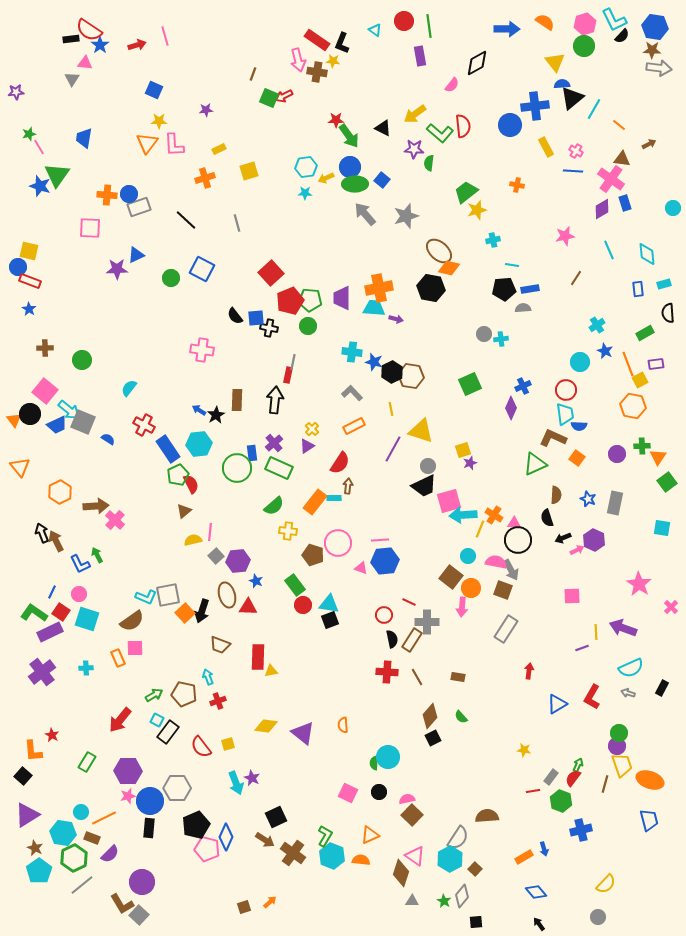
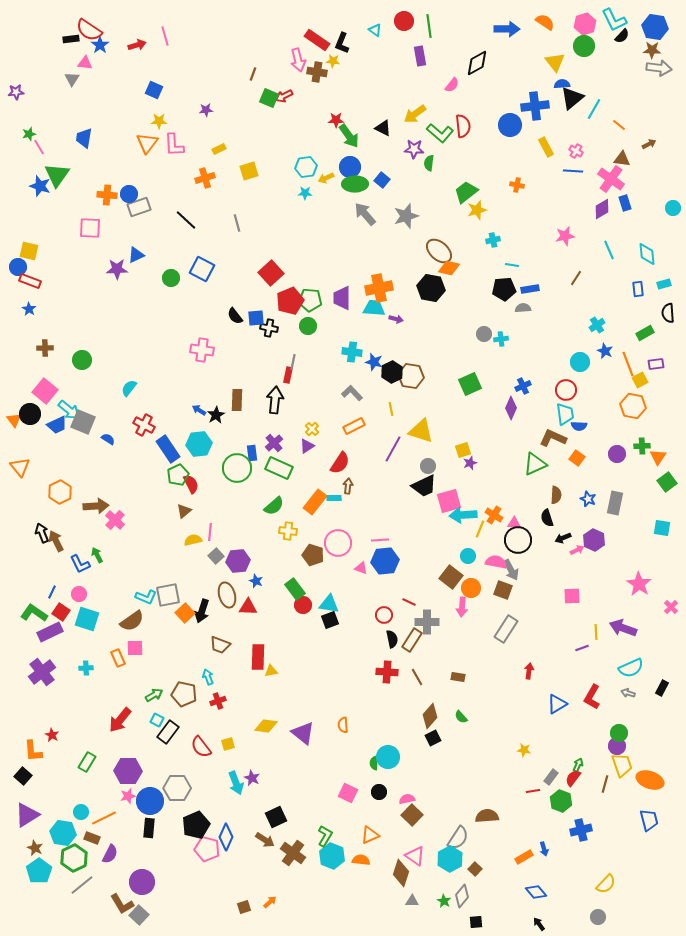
green rectangle at (295, 585): moved 4 px down
purple semicircle at (110, 854): rotated 18 degrees counterclockwise
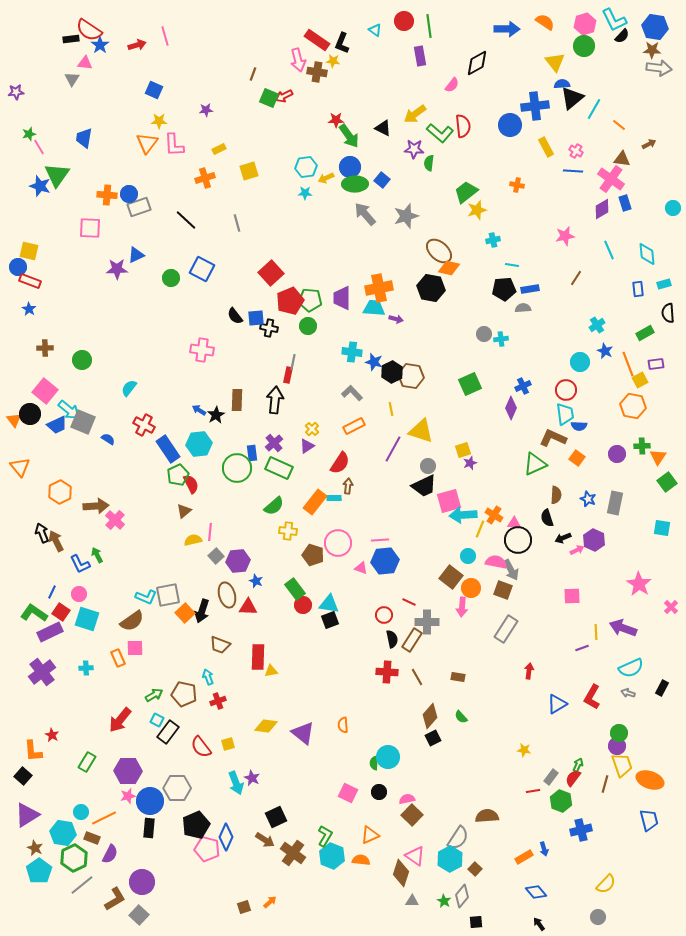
brown L-shape at (122, 904): moved 7 px left, 5 px up; rotated 90 degrees counterclockwise
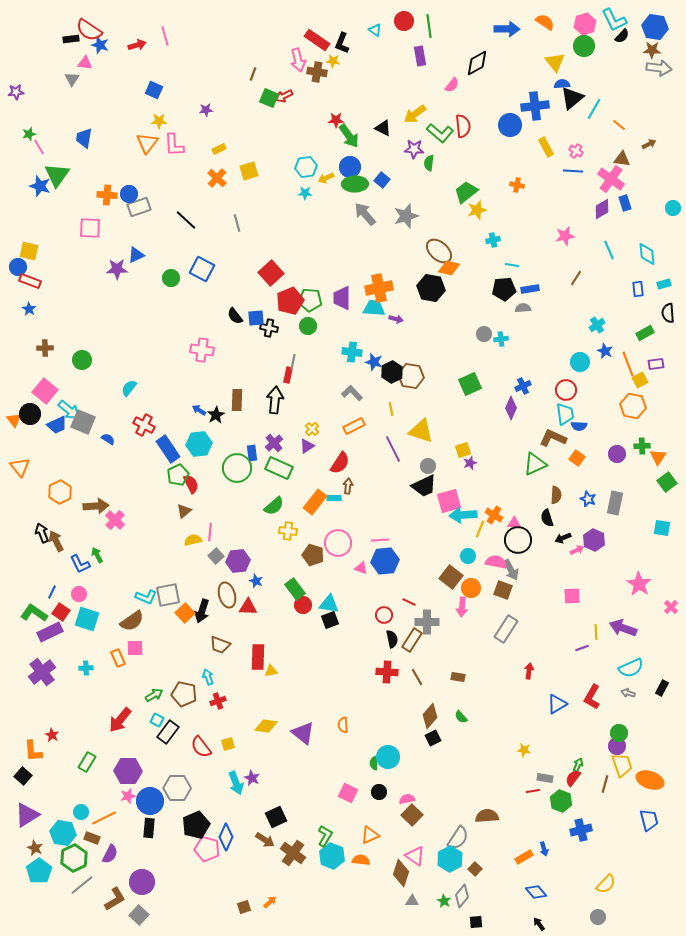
blue star at (100, 45): rotated 18 degrees counterclockwise
orange cross at (205, 178): moved 12 px right; rotated 30 degrees counterclockwise
purple line at (393, 449): rotated 56 degrees counterclockwise
gray rectangle at (551, 777): moved 6 px left, 1 px down; rotated 63 degrees clockwise
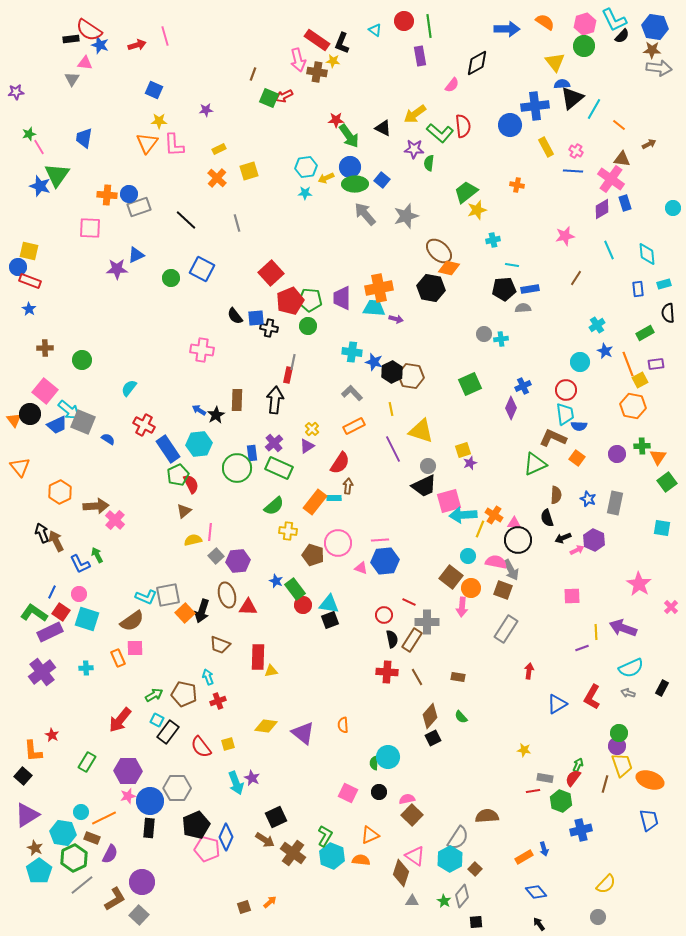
blue star at (256, 581): moved 20 px right
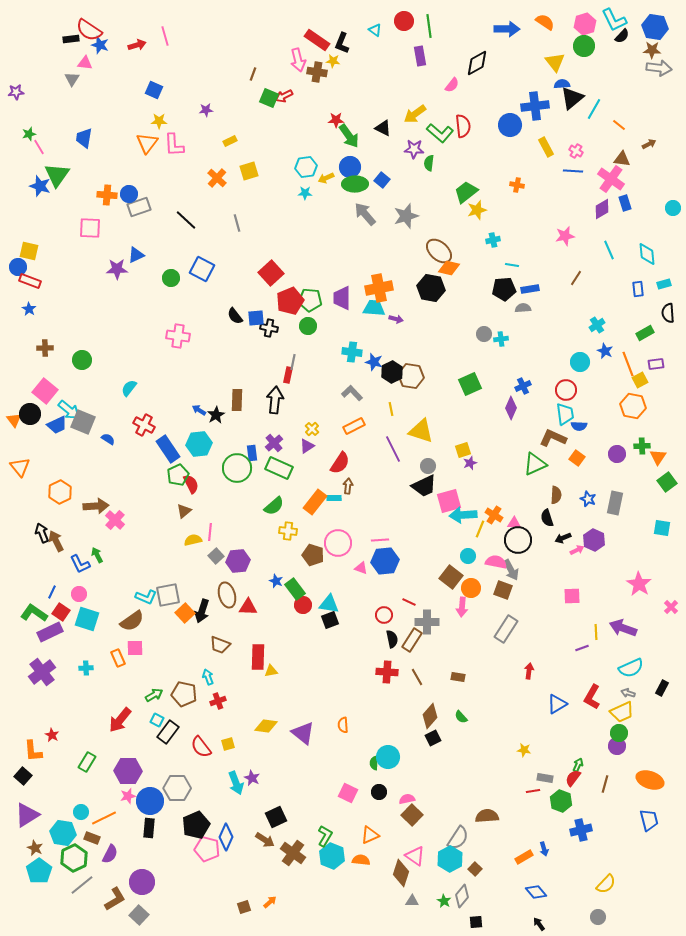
yellow rectangle at (219, 149): moved 11 px right, 8 px up
pink cross at (202, 350): moved 24 px left, 14 px up
yellow trapezoid at (622, 765): moved 53 px up; rotated 85 degrees clockwise
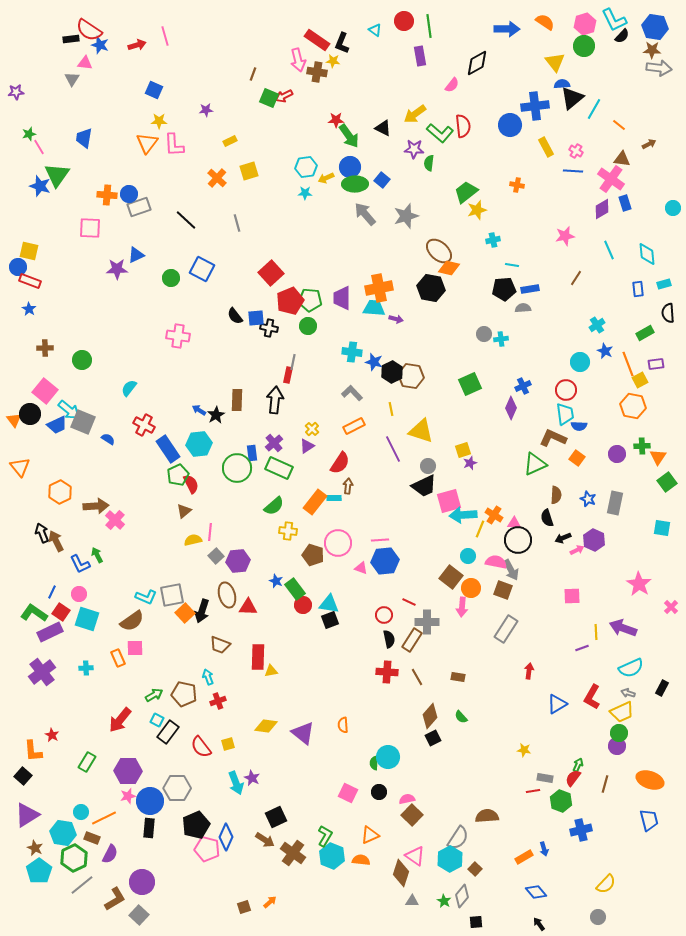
gray square at (168, 595): moved 4 px right
black semicircle at (392, 639): moved 3 px left
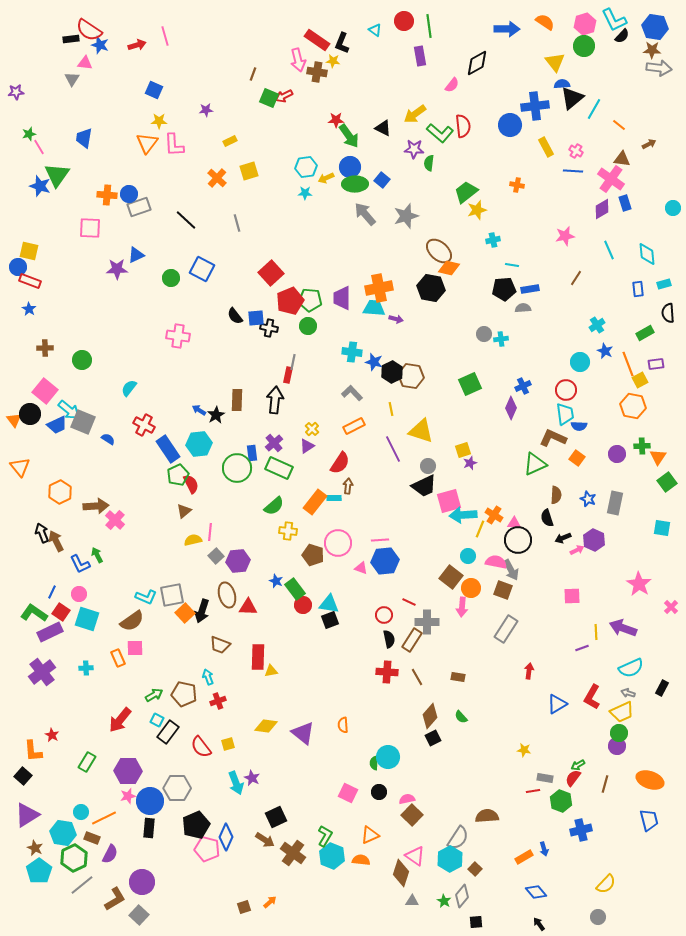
green arrow at (578, 765): rotated 144 degrees counterclockwise
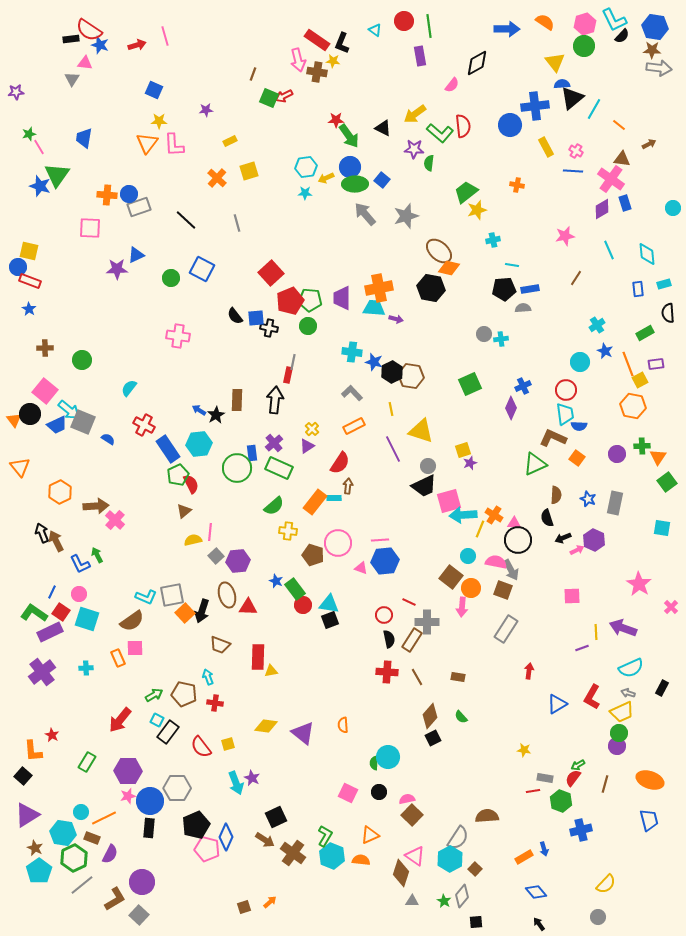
red cross at (218, 701): moved 3 px left, 2 px down; rotated 28 degrees clockwise
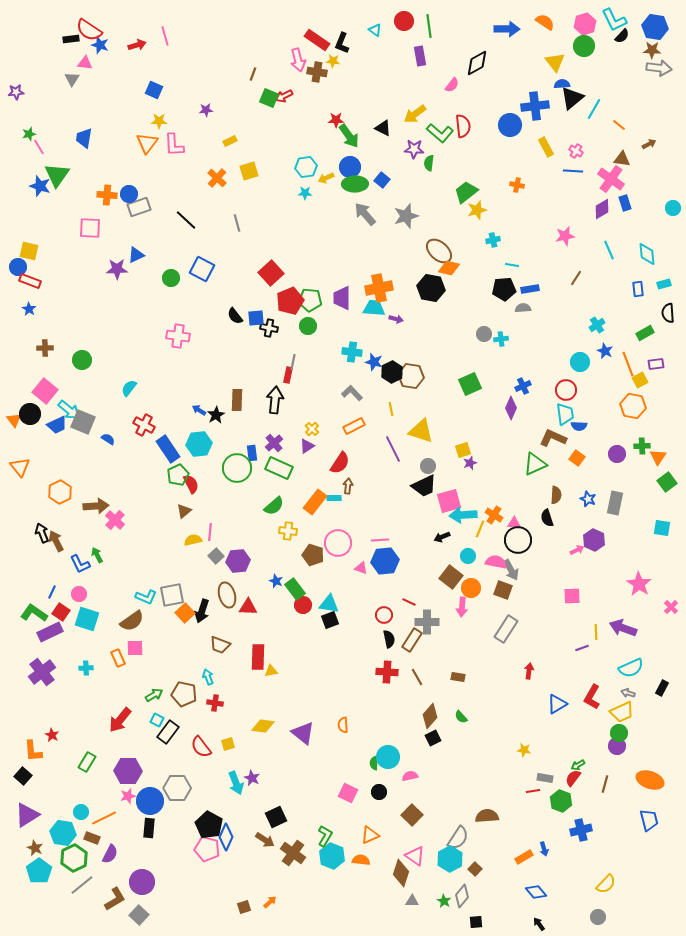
black arrow at (563, 538): moved 121 px left, 1 px up
yellow diamond at (266, 726): moved 3 px left
pink semicircle at (407, 799): moved 3 px right, 23 px up
black pentagon at (196, 825): moved 13 px right; rotated 20 degrees counterclockwise
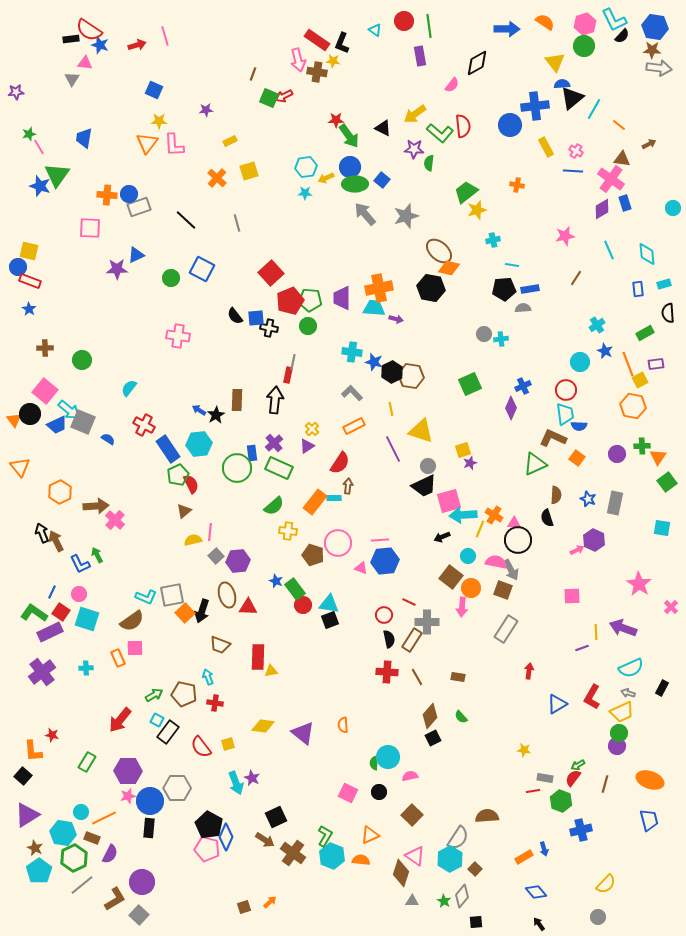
red star at (52, 735): rotated 16 degrees counterclockwise
